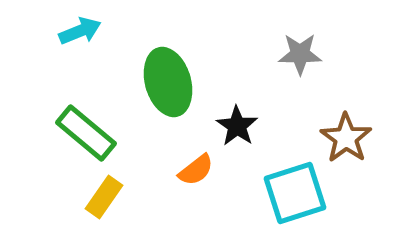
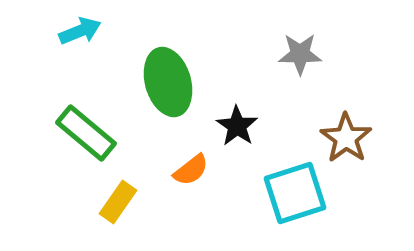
orange semicircle: moved 5 px left
yellow rectangle: moved 14 px right, 5 px down
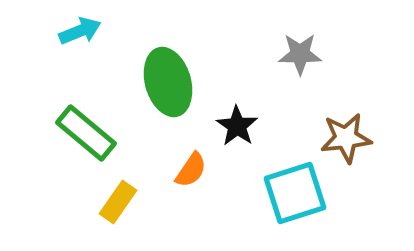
brown star: rotated 30 degrees clockwise
orange semicircle: rotated 18 degrees counterclockwise
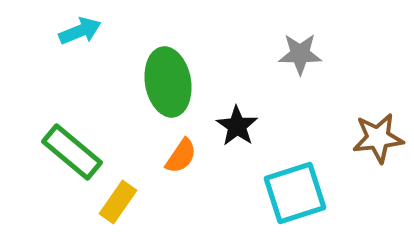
green ellipse: rotated 6 degrees clockwise
green rectangle: moved 14 px left, 19 px down
brown star: moved 32 px right
orange semicircle: moved 10 px left, 14 px up
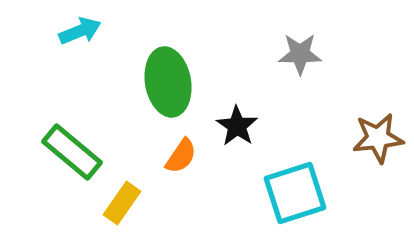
yellow rectangle: moved 4 px right, 1 px down
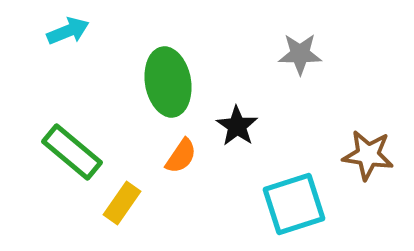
cyan arrow: moved 12 px left
brown star: moved 10 px left, 17 px down; rotated 15 degrees clockwise
cyan square: moved 1 px left, 11 px down
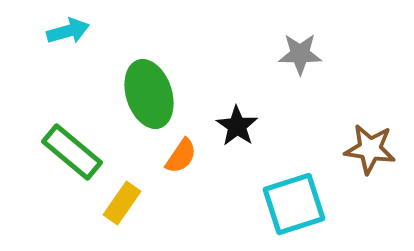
cyan arrow: rotated 6 degrees clockwise
green ellipse: moved 19 px left, 12 px down; rotated 8 degrees counterclockwise
brown star: moved 2 px right, 6 px up
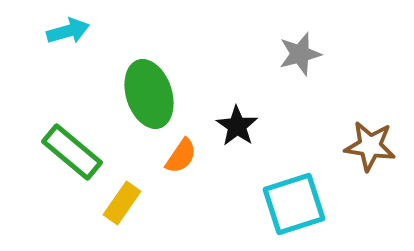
gray star: rotated 15 degrees counterclockwise
brown star: moved 3 px up
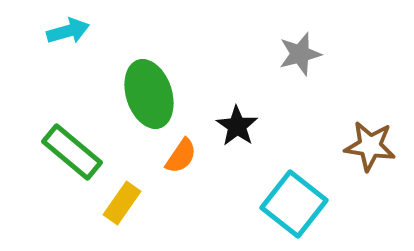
cyan square: rotated 34 degrees counterclockwise
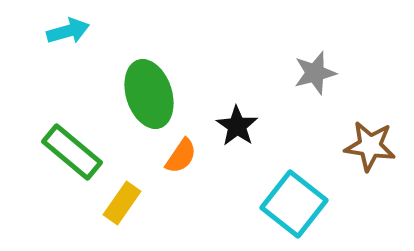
gray star: moved 15 px right, 19 px down
